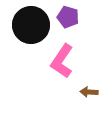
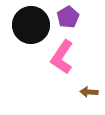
purple pentagon: rotated 25 degrees clockwise
pink L-shape: moved 4 px up
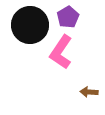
black circle: moved 1 px left
pink L-shape: moved 1 px left, 5 px up
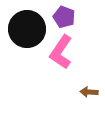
purple pentagon: moved 4 px left; rotated 20 degrees counterclockwise
black circle: moved 3 px left, 4 px down
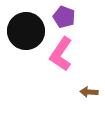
black circle: moved 1 px left, 2 px down
pink L-shape: moved 2 px down
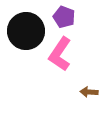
pink L-shape: moved 1 px left
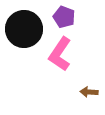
black circle: moved 2 px left, 2 px up
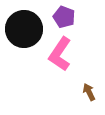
brown arrow: rotated 60 degrees clockwise
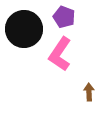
brown arrow: rotated 24 degrees clockwise
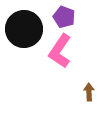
pink L-shape: moved 3 px up
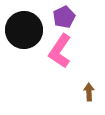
purple pentagon: rotated 25 degrees clockwise
black circle: moved 1 px down
